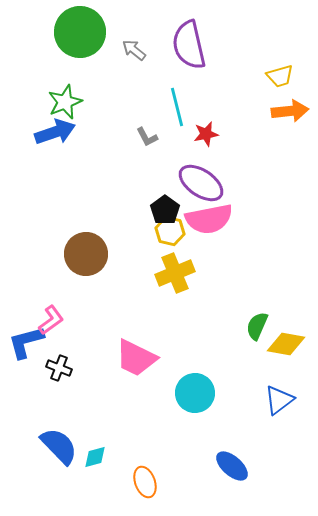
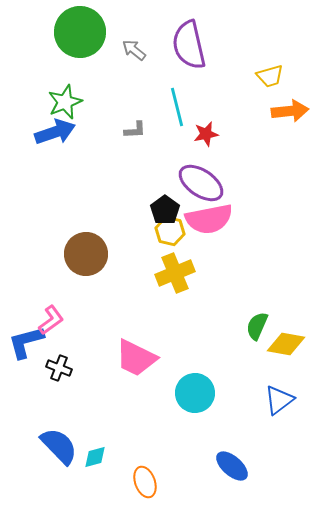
yellow trapezoid: moved 10 px left
gray L-shape: moved 12 px left, 7 px up; rotated 65 degrees counterclockwise
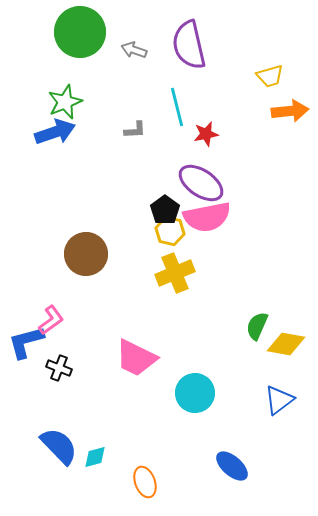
gray arrow: rotated 20 degrees counterclockwise
pink semicircle: moved 2 px left, 2 px up
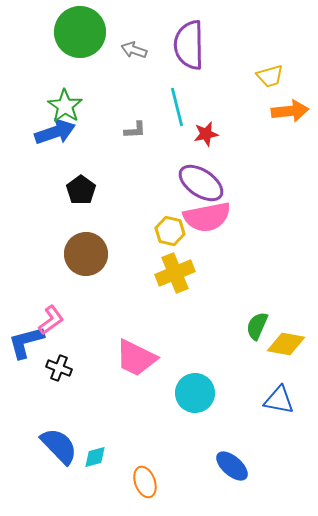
purple semicircle: rotated 12 degrees clockwise
green star: moved 4 px down; rotated 16 degrees counterclockwise
black pentagon: moved 84 px left, 20 px up
blue triangle: rotated 48 degrees clockwise
